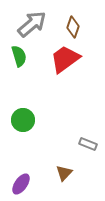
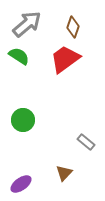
gray arrow: moved 5 px left
green semicircle: rotated 40 degrees counterclockwise
gray rectangle: moved 2 px left, 2 px up; rotated 18 degrees clockwise
purple ellipse: rotated 20 degrees clockwise
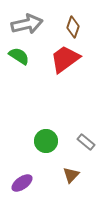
gray arrow: rotated 28 degrees clockwise
green circle: moved 23 px right, 21 px down
brown triangle: moved 7 px right, 2 px down
purple ellipse: moved 1 px right, 1 px up
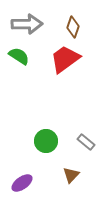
gray arrow: rotated 12 degrees clockwise
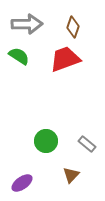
red trapezoid: rotated 16 degrees clockwise
gray rectangle: moved 1 px right, 2 px down
